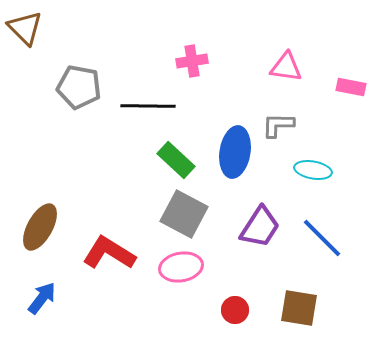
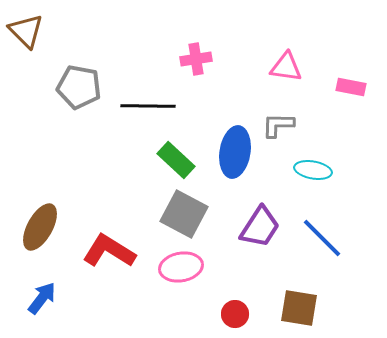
brown triangle: moved 1 px right, 3 px down
pink cross: moved 4 px right, 2 px up
red L-shape: moved 2 px up
red circle: moved 4 px down
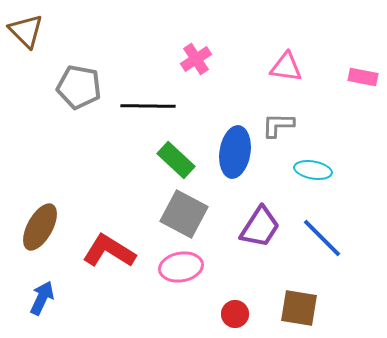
pink cross: rotated 24 degrees counterclockwise
pink rectangle: moved 12 px right, 10 px up
blue arrow: rotated 12 degrees counterclockwise
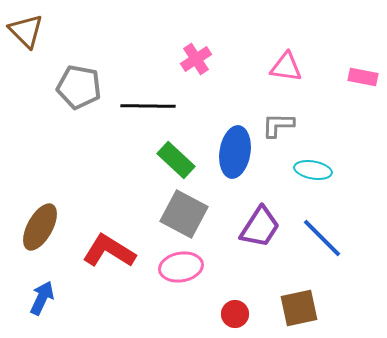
brown square: rotated 21 degrees counterclockwise
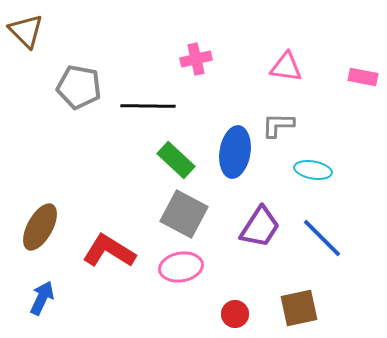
pink cross: rotated 20 degrees clockwise
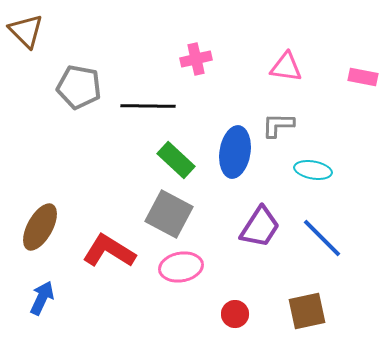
gray square: moved 15 px left
brown square: moved 8 px right, 3 px down
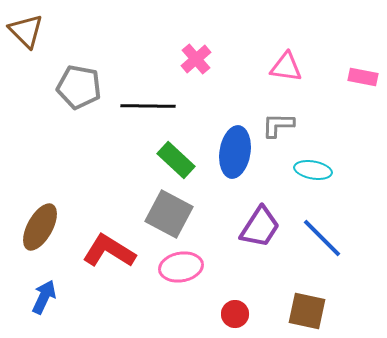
pink cross: rotated 28 degrees counterclockwise
blue arrow: moved 2 px right, 1 px up
brown square: rotated 24 degrees clockwise
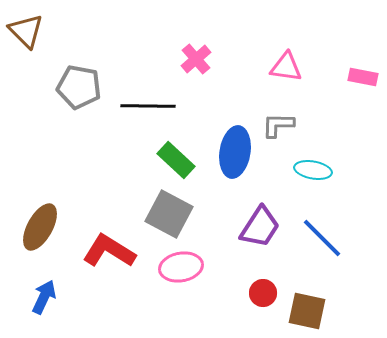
red circle: moved 28 px right, 21 px up
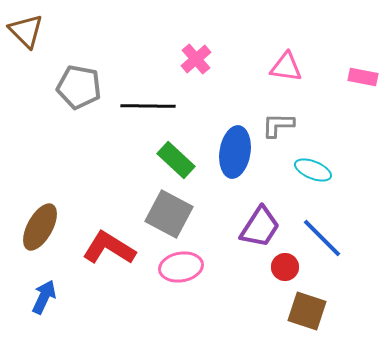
cyan ellipse: rotated 12 degrees clockwise
red L-shape: moved 3 px up
red circle: moved 22 px right, 26 px up
brown square: rotated 6 degrees clockwise
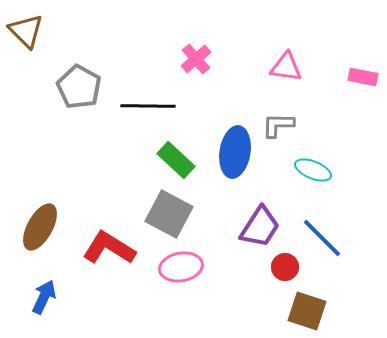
gray pentagon: rotated 18 degrees clockwise
